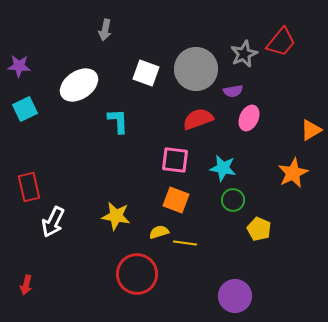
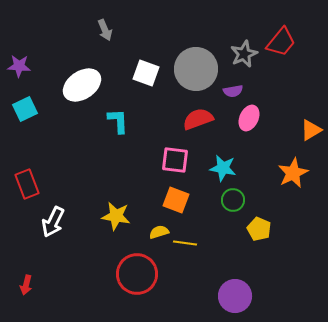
gray arrow: rotated 35 degrees counterclockwise
white ellipse: moved 3 px right
red rectangle: moved 2 px left, 3 px up; rotated 8 degrees counterclockwise
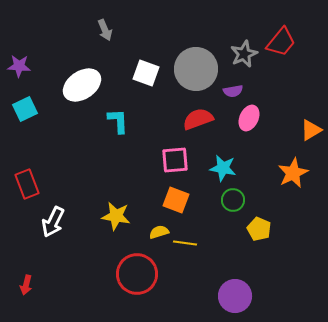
pink square: rotated 12 degrees counterclockwise
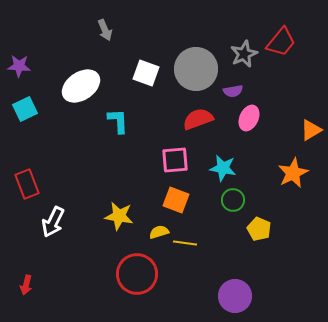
white ellipse: moved 1 px left, 1 px down
yellow star: moved 3 px right
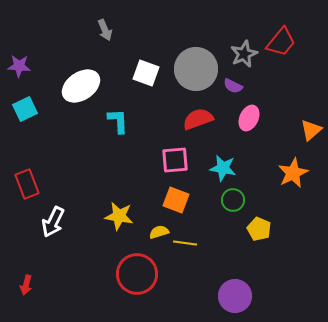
purple semicircle: moved 5 px up; rotated 36 degrees clockwise
orange triangle: rotated 10 degrees counterclockwise
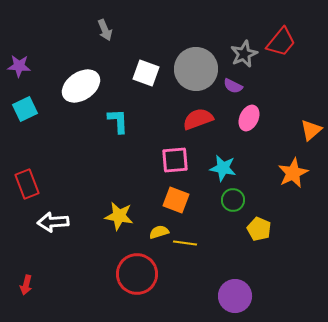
white arrow: rotated 60 degrees clockwise
